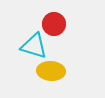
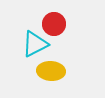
cyan triangle: moved 1 px right, 2 px up; rotated 44 degrees counterclockwise
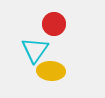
cyan triangle: moved 6 px down; rotated 28 degrees counterclockwise
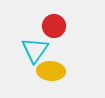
red circle: moved 2 px down
